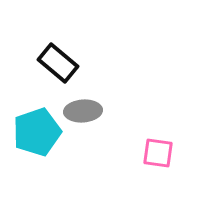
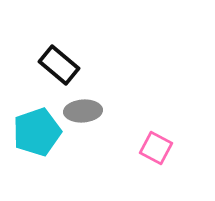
black rectangle: moved 1 px right, 2 px down
pink square: moved 2 px left, 5 px up; rotated 20 degrees clockwise
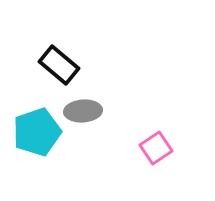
pink square: rotated 28 degrees clockwise
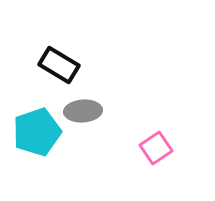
black rectangle: rotated 9 degrees counterclockwise
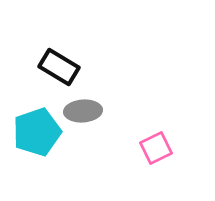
black rectangle: moved 2 px down
pink square: rotated 8 degrees clockwise
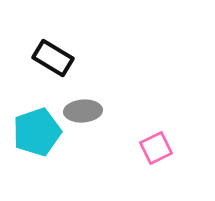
black rectangle: moved 6 px left, 9 px up
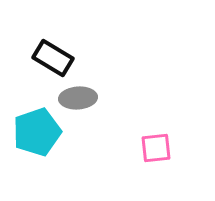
gray ellipse: moved 5 px left, 13 px up
pink square: rotated 20 degrees clockwise
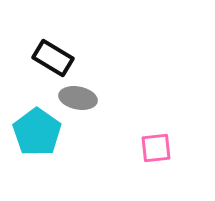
gray ellipse: rotated 15 degrees clockwise
cyan pentagon: rotated 18 degrees counterclockwise
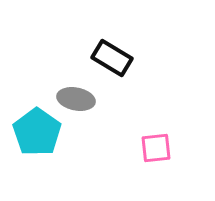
black rectangle: moved 59 px right
gray ellipse: moved 2 px left, 1 px down
